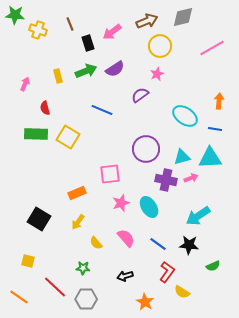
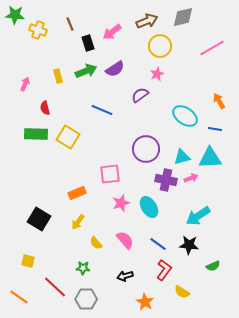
orange arrow at (219, 101): rotated 35 degrees counterclockwise
pink semicircle at (126, 238): moved 1 px left, 2 px down
red L-shape at (167, 272): moved 3 px left, 2 px up
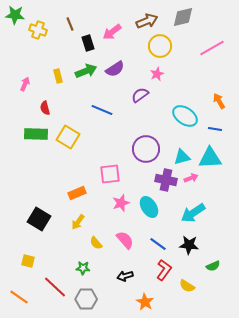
cyan arrow at (198, 216): moved 5 px left, 3 px up
yellow semicircle at (182, 292): moved 5 px right, 6 px up
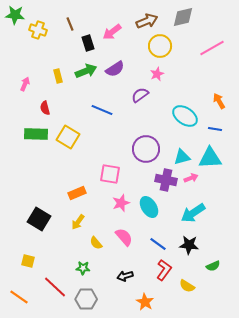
pink square at (110, 174): rotated 15 degrees clockwise
pink semicircle at (125, 240): moved 1 px left, 3 px up
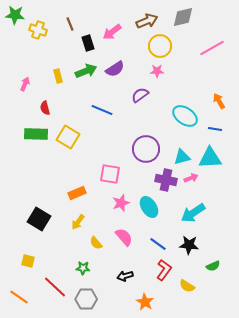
pink star at (157, 74): moved 3 px up; rotated 24 degrees clockwise
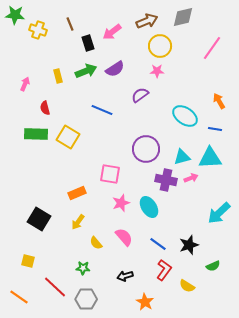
pink line at (212, 48): rotated 25 degrees counterclockwise
cyan arrow at (193, 213): moved 26 px right; rotated 10 degrees counterclockwise
black star at (189, 245): rotated 24 degrees counterclockwise
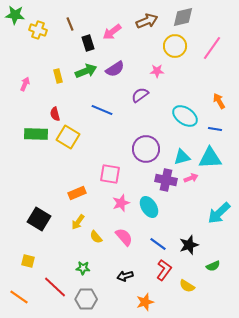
yellow circle at (160, 46): moved 15 px right
red semicircle at (45, 108): moved 10 px right, 6 px down
yellow semicircle at (96, 243): moved 6 px up
orange star at (145, 302): rotated 24 degrees clockwise
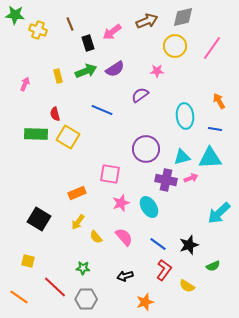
cyan ellipse at (185, 116): rotated 50 degrees clockwise
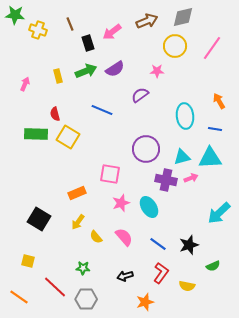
red L-shape at (164, 270): moved 3 px left, 3 px down
yellow semicircle at (187, 286): rotated 21 degrees counterclockwise
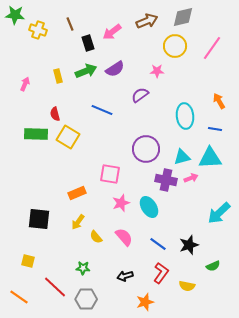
black square at (39, 219): rotated 25 degrees counterclockwise
